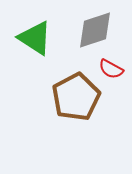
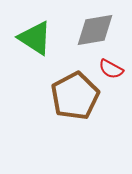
gray diamond: rotated 9 degrees clockwise
brown pentagon: moved 1 px left, 1 px up
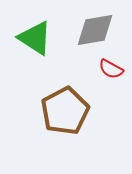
brown pentagon: moved 10 px left, 15 px down
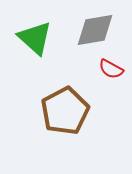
green triangle: rotated 9 degrees clockwise
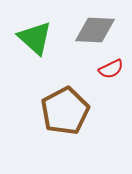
gray diamond: rotated 12 degrees clockwise
red semicircle: rotated 55 degrees counterclockwise
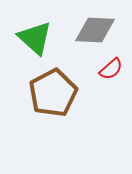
red semicircle: rotated 15 degrees counterclockwise
brown pentagon: moved 12 px left, 18 px up
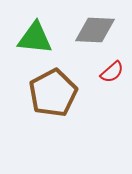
green triangle: rotated 36 degrees counterclockwise
red semicircle: moved 1 px right, 3 px down
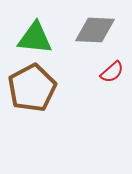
brown pentagon: moved 21 px left, 5 px up
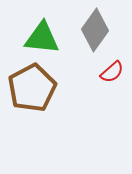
gray diamond: rotated 57 degrees counterclockwise
green triangle: moved 7 px right
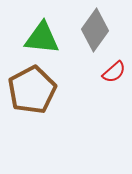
red semicircle: moved 2 px right
brown pentagon: moved 2 px down
